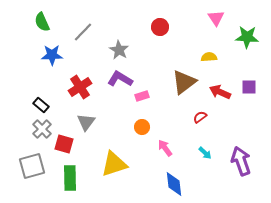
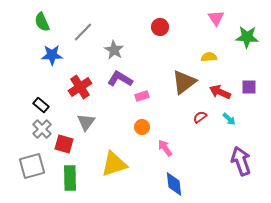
gray star: moved 5 px left
cyan arrow: moved 24 px right, 34 px up
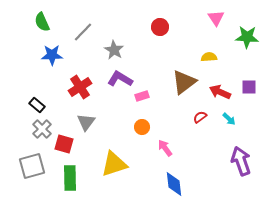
black rectangle: moved 4 px left
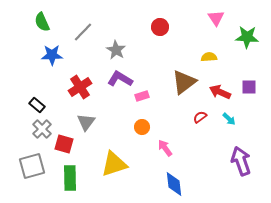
gray star: moved 2 px right
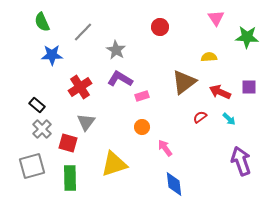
red square: moved 4 px right, 1 px up
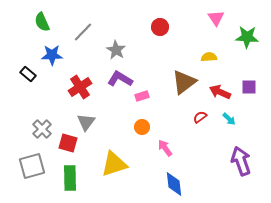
black rectangle: moved 9 px left, 31 px up
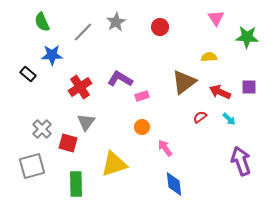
gray star: moved 28 px up; rotated 12 degrees clockwise
green rectangle: moved 6 px right, 6 px down
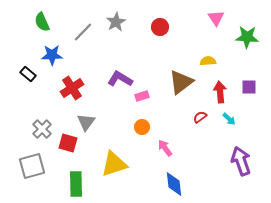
yellow semicircle: moved 1 px left, 4 px down
brown triangle: moved 3 px left
red cross: moved 8 px left, 1 px down
red arrow: rotated 60 degrees clockwise
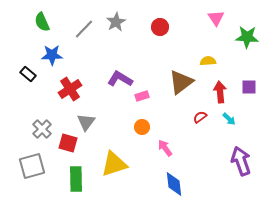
gray line: moved 1 px right, 3 px up
red cross: moved 2 px left, 1 px down
green rectangle: moved 5 px up
